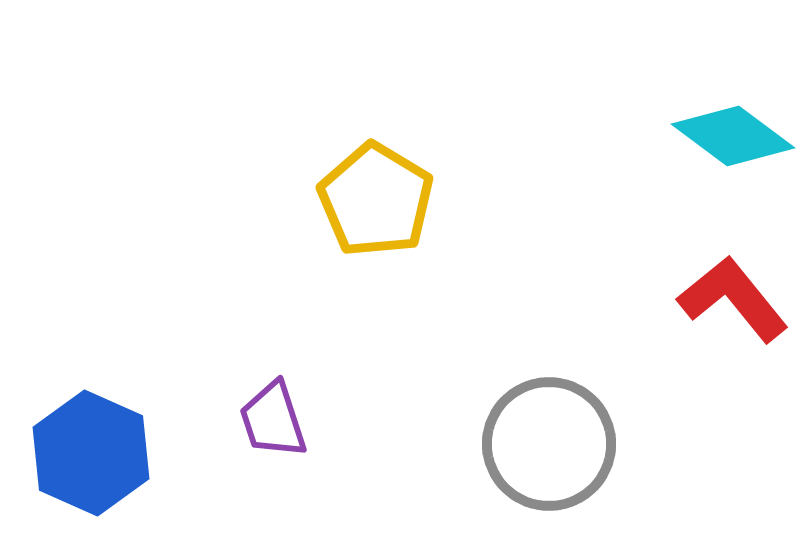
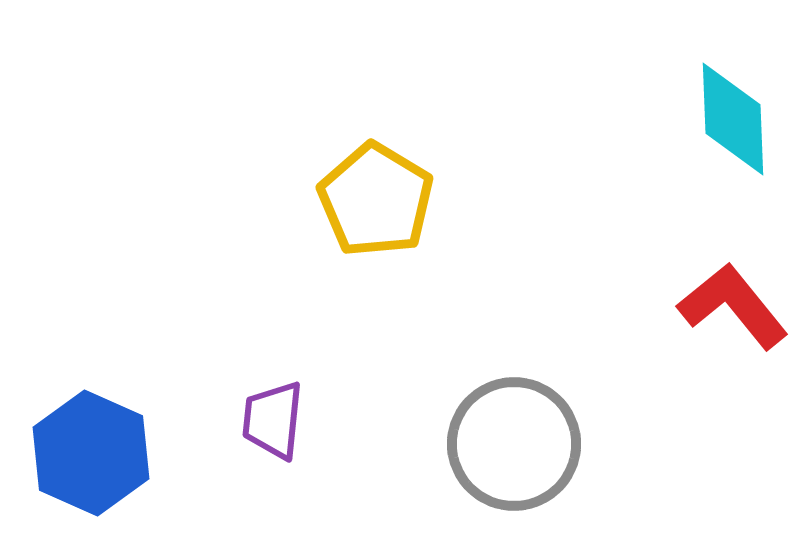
cyan diamond: moved 17 px up; rotated 51 degrees clockwise
red L-shape: moved 7 px down
purple trapezoid: rotated 24 degrees clockwise
gray circle: moved 35 px left
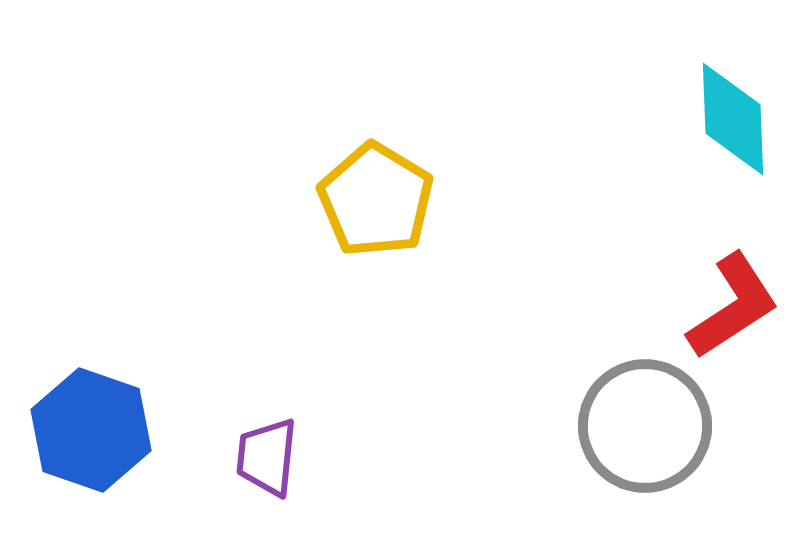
red L-shape: rotated 96 degrees clockwise
purple trapezoid: moved 6 px left, 37 px down
gray circle: moved 131 px right, 18 px up
blue hexagon: moved 23 px up; rotated 5 degrees counterclockwise
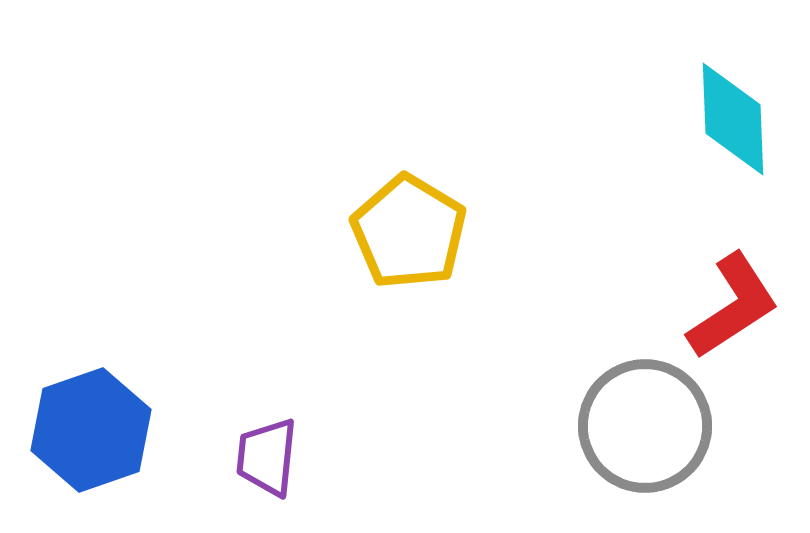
yellow pentagon: moved 33 px right, 32 px down
blue hexagon: rotated 22 degrees clockwise
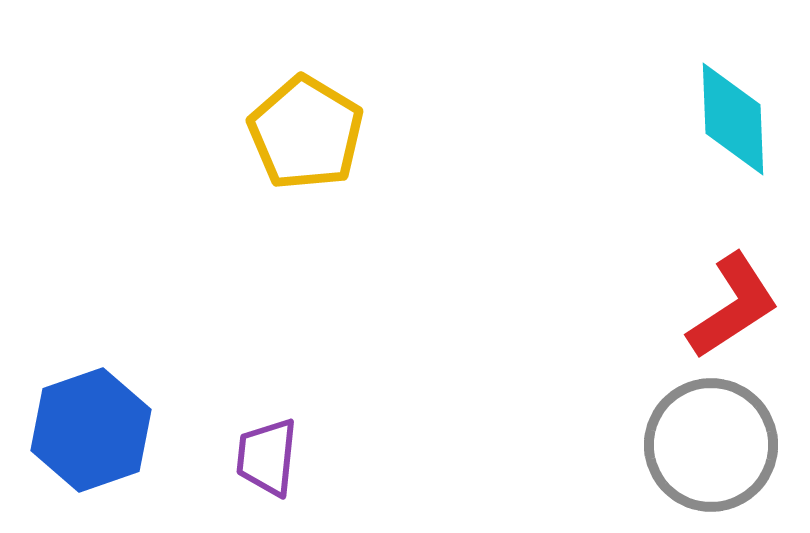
yellow pentagon: moved 103 px left, 99 px up
gray circle: moved 66 px right, 19 px down
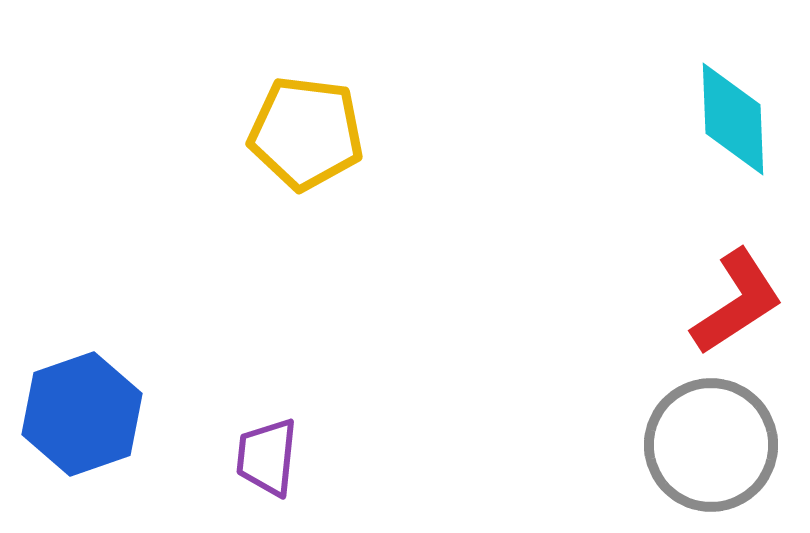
yellow pentagon: rotated 24 degrees counterclockwise
red L-shape: moved 4 px right, 4 px up
blue hexagon: moved 9 px left, 16 px up
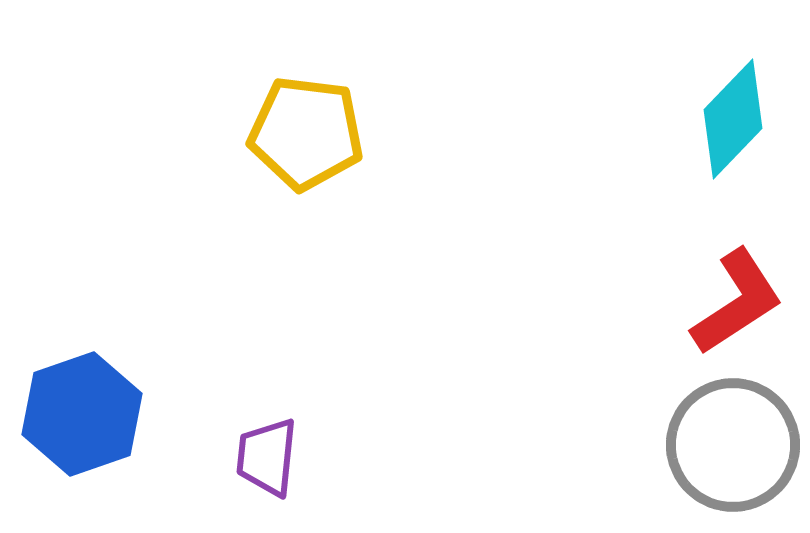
cyan diamond: rotated 46 degrees clockwise
gray circle: moved 22 px right
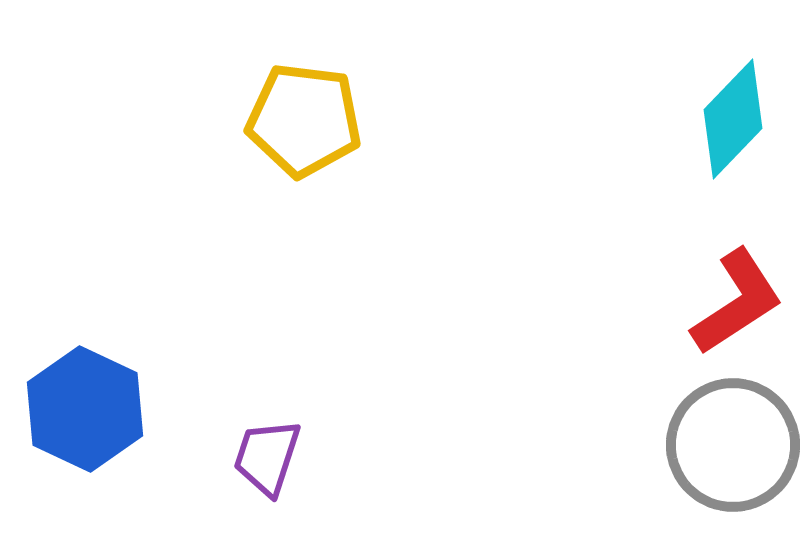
yellow pentagon: moved 2 px left, 13 px up
blue hexagon: moved 3 px right, 5 px up; rotated 16 degrees counterclockwise
purple trapezoid: rotated 12 degrees clockwise
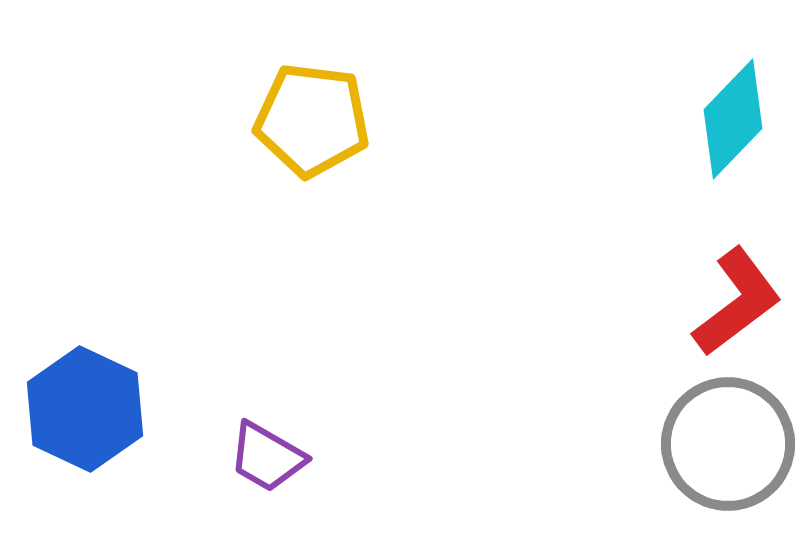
yellow pentagon: moved 8 px right
red L-shape: rotated 4 degrees counterclockwise
gray circle: moved 5 px left, 1 px up
purple trapezoid: rotated 78 degrees counterclockwise
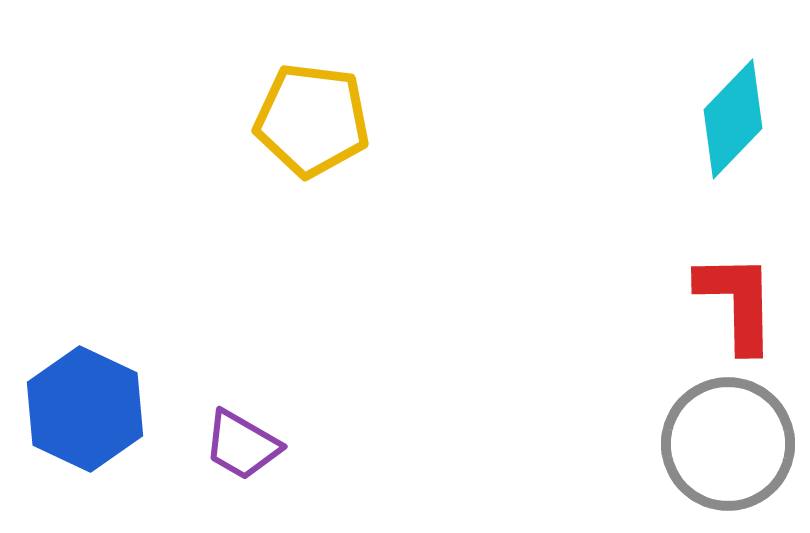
red L-shape: rotated 54 degrees counterclockwise
purple trapezoid: moved 25 px left, 12 px up
